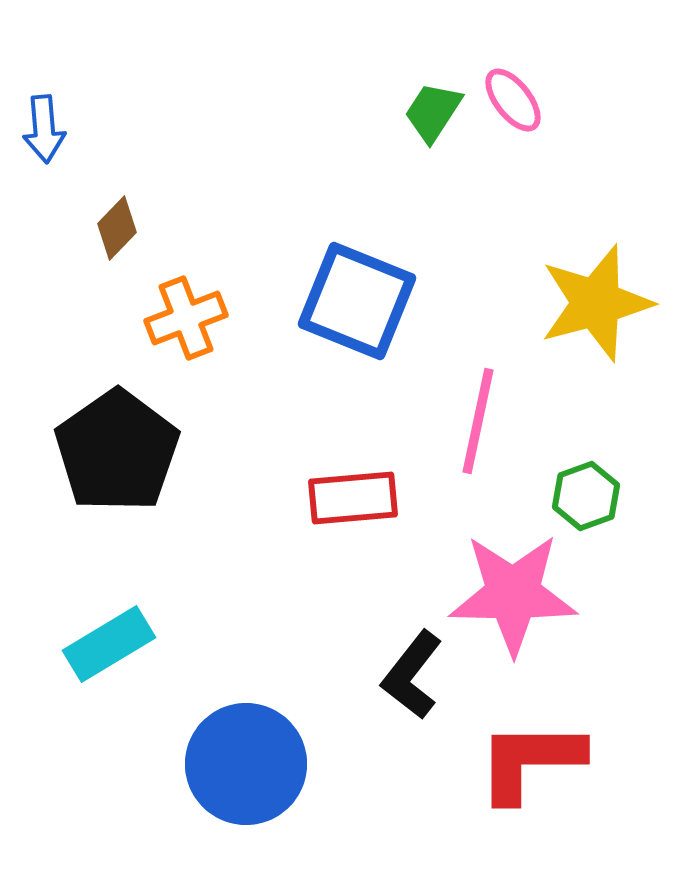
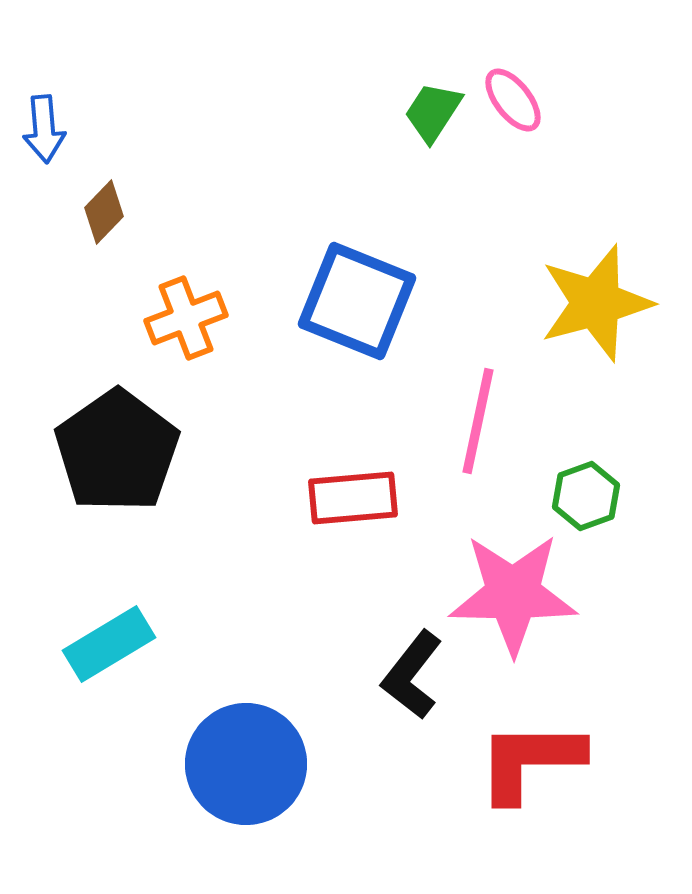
brown diamond: moved 13 px left, 16 px up
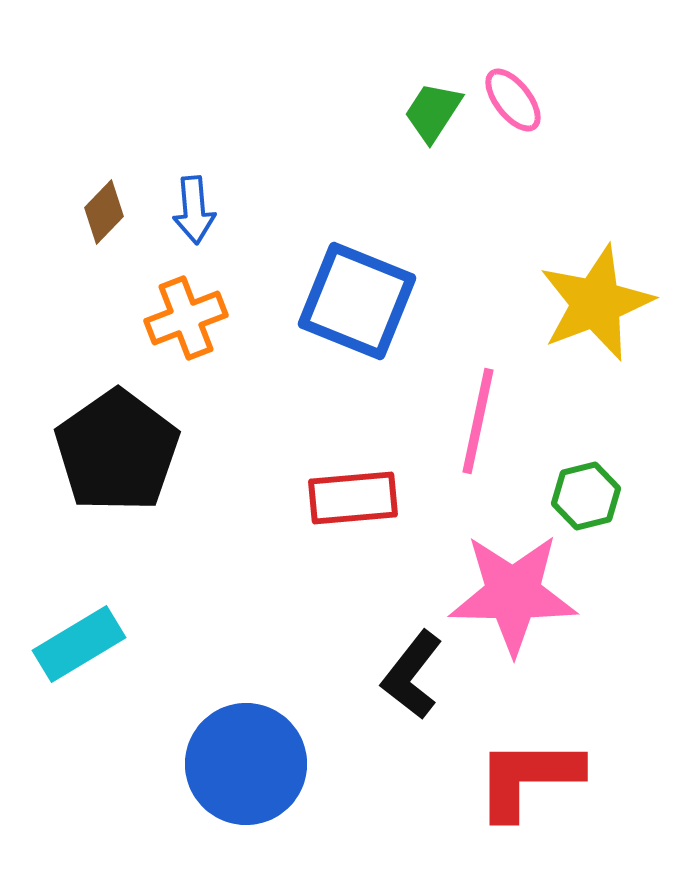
blue arrow: moved 150 px right, 81 px down
yellow star: rotated 6 degrees counterclockwise
green hexagon: rotated 6 degrees clockwise
cyan rectangle: moved 30 px left
red L-shape: moved 2 px left, 17 px down
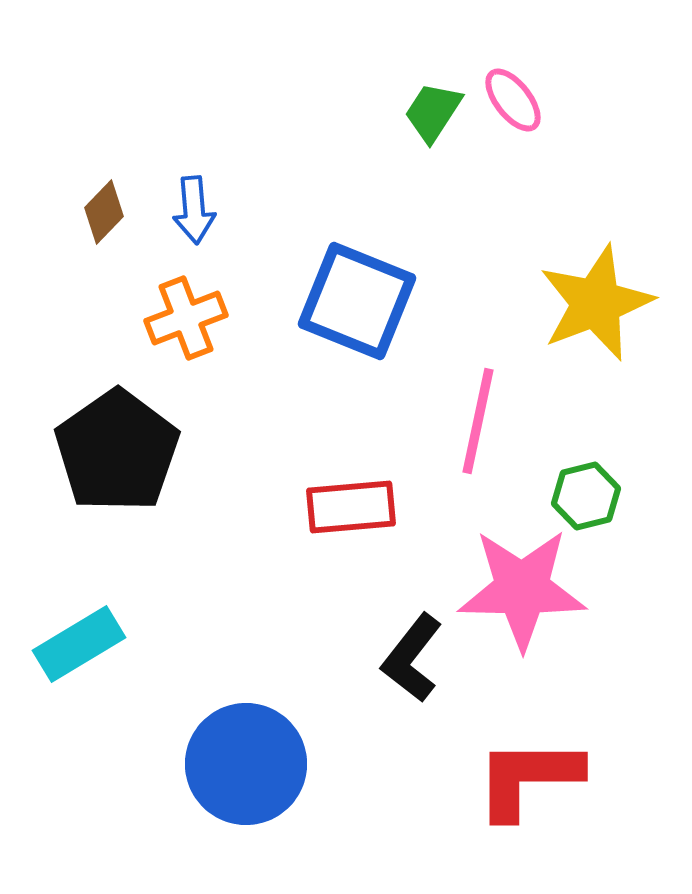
red rectangle: moved 2 px left, 9 px down
pink star: moved 9 px right, 5 px up
black L-shape: moved 17 px up
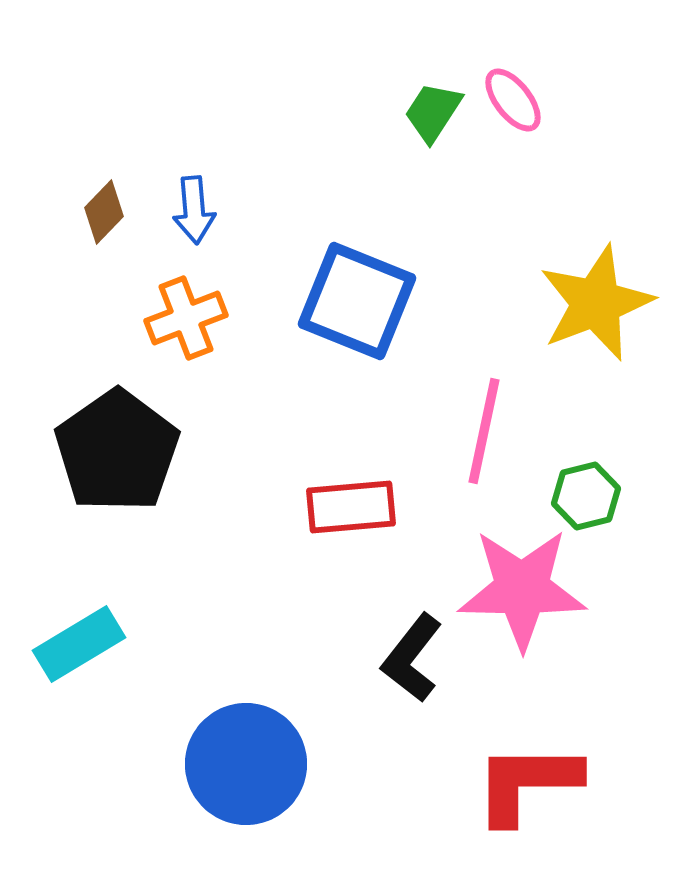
pink line: moved 6 px right, 10 px down
red L-shape: moved 1 px left, 5 px down
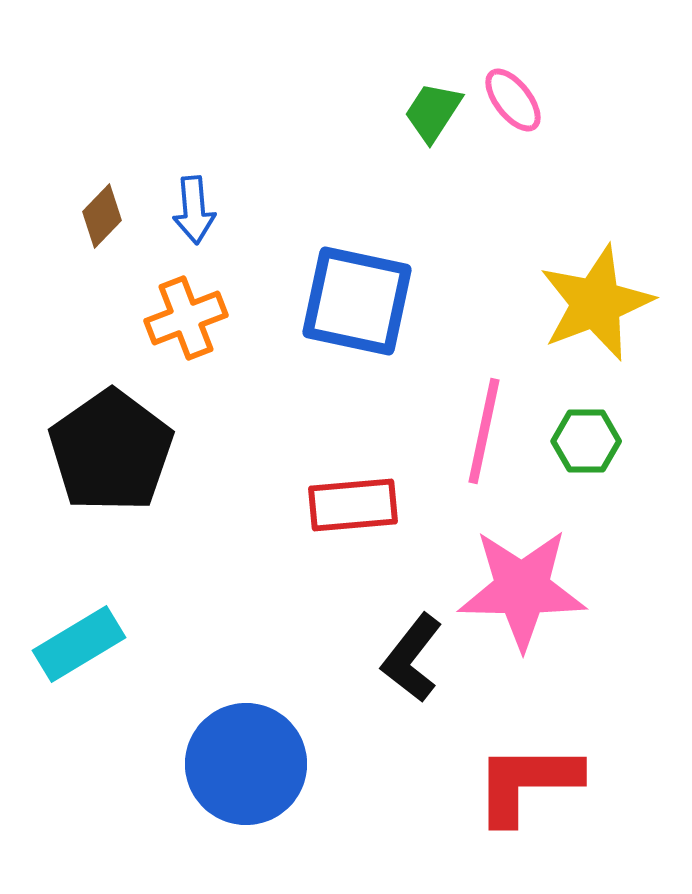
brown diamond: moved 2 px left, 4 px down
blue square: rotated 10 degrees counterclockwise
black pentagon: moved 6 px left
green hexagon: moved 55 px up; rotated 14 degrees clockwise
red rectangle: moved 2 px right, 2 px up
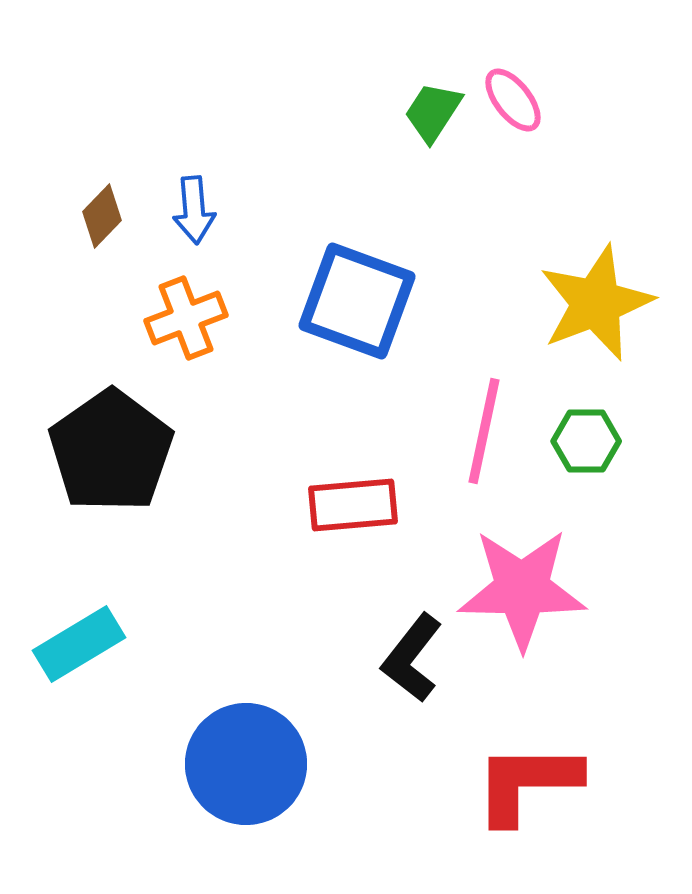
blue square: rotated 8 degrees clockwise
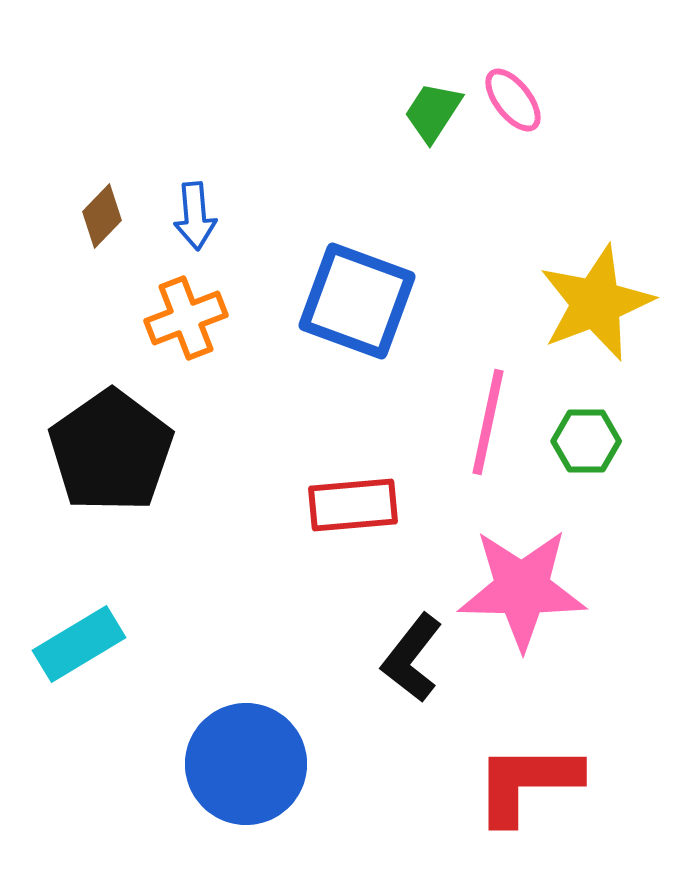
blue arrow: moved 1 px right, 6 px down
pink line: moved 4 px right, 9 px up
